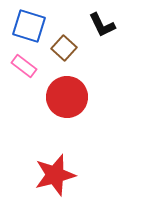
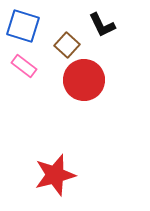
blue square: moved 6 px left
brown square: moved 3 px right, 3 px up
red circle: moved 17 px right, 17 px up
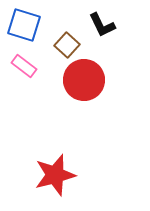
blue square: moved 1 px right, 1 px up
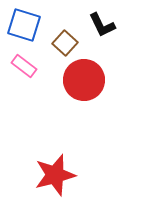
brown square: moved 2 px left, 2 px up
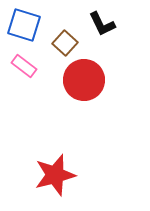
black L-shape: moved 1 px up
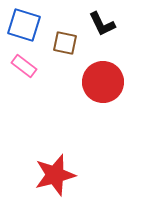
brown square: rotated 30 degrees counterclockwise
red circle: moved 19 px right, 2 px down
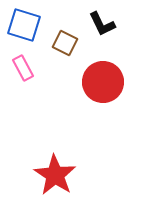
brown square: rotated 15 degrees clockwise
pink rectangle: moved 1 px left, 2 px down; rotated 25 degrees clockwise
red star: rotated 24 degrees counterclockwise
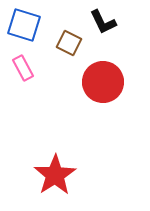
black L-shape: moved 1 px right, 2 px up
brown square: moved 4 px right
red star: rotated 6 degrees clockwise
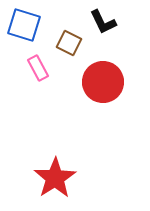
pink rectangle: moved 15 px right
red star: moved 3 px down
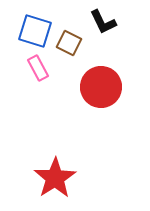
blue square: moved 11 px right, 6 px down
red circle: moved 2 px left, 5 px down
